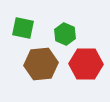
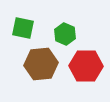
red hexagon: moved 2 px down
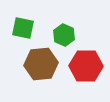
green hexagon: moved 1 px left, 1 px down
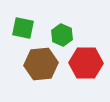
green hexagon: moved 2 px left
red hexagon: moved 3 px up
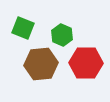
green square: rotated 10 degrees clockwise
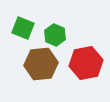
green hexagon: moved 7 px left
red hexagon: rotated 12 degrees counterclockwise
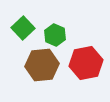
green square: rotated 25 degrees clockwise
brown hexagon: moved 1 px right, 1 px down
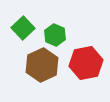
brown hexagon: rotated 20 degrees counterclockwise
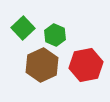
red hexagon: moved 2 px down
